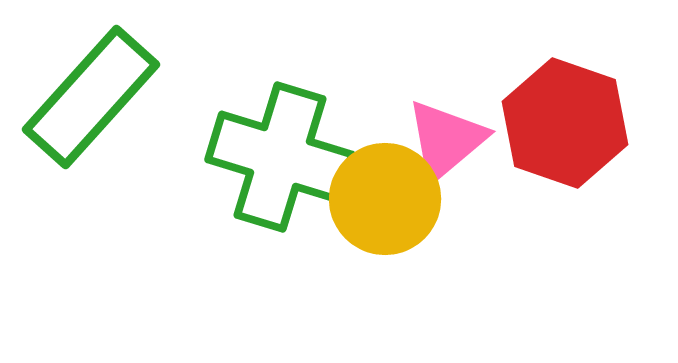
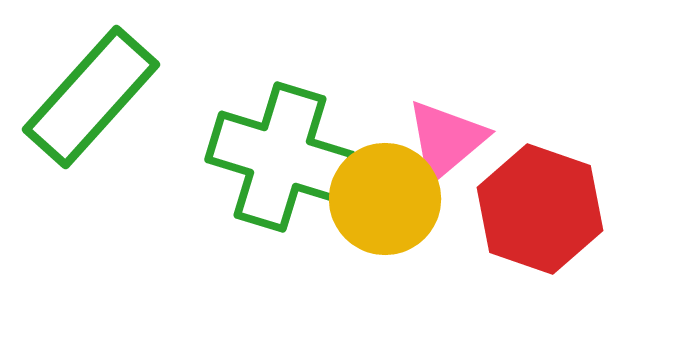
red hexagon: moved 25 px left, 86 px down
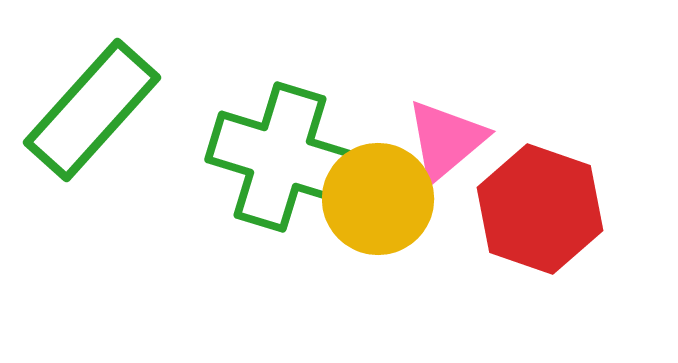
green rectangle: moved 1 px right, 13 px down
yellow circle: moved 7 px left
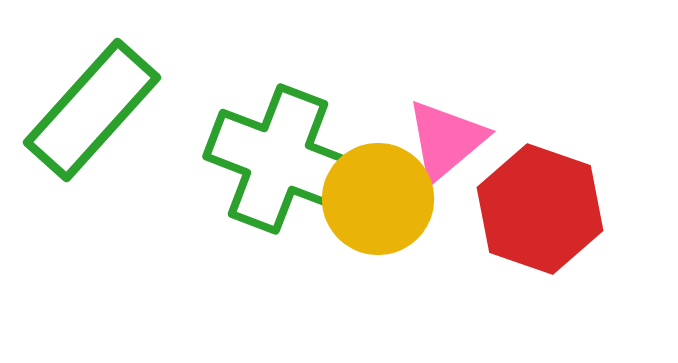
green cross: moved 2 px left, 2 px down; rotated 4 degrees clockwise
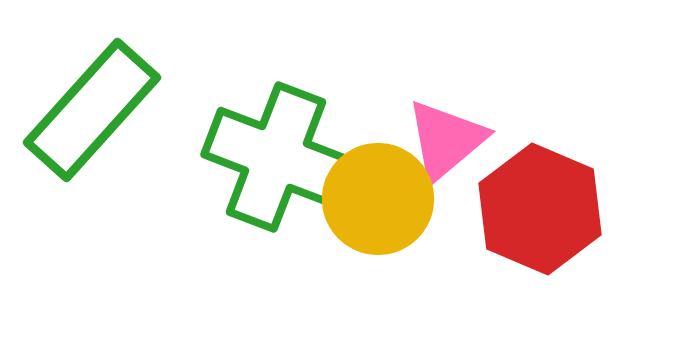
green cross: moved 2 px left, 2 px up
red hexagon: rotated 4 degrees clockwise
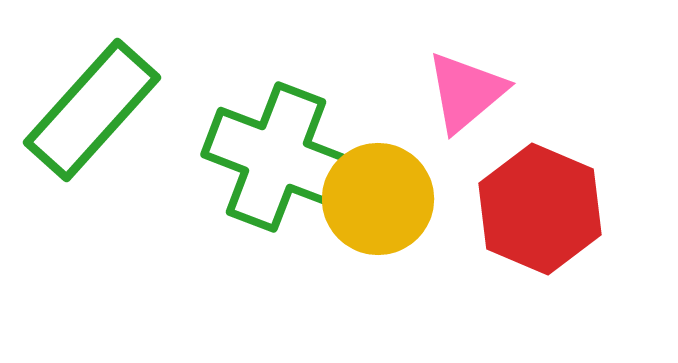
pink triangle: moved 20 px right, 48 px up
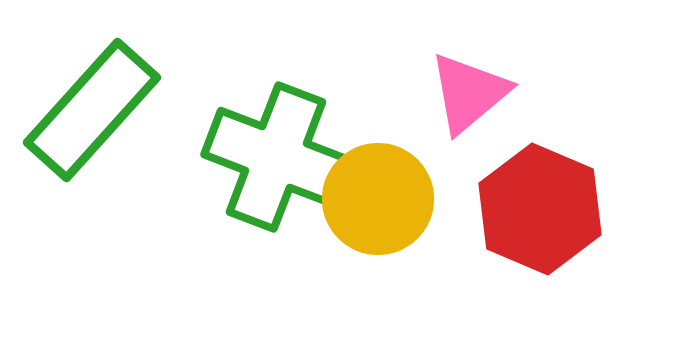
pink triangle: moved 3 px right, 1 px down
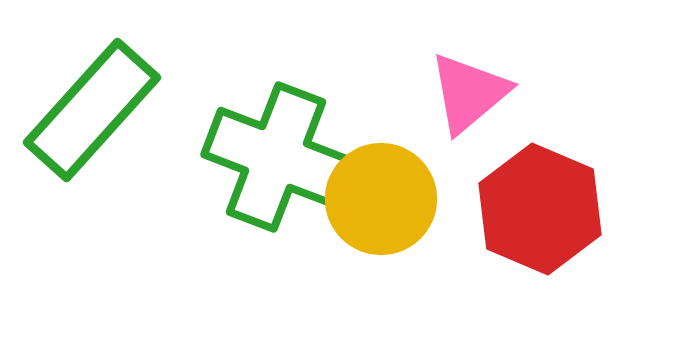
yellow circle: moved 3 px right
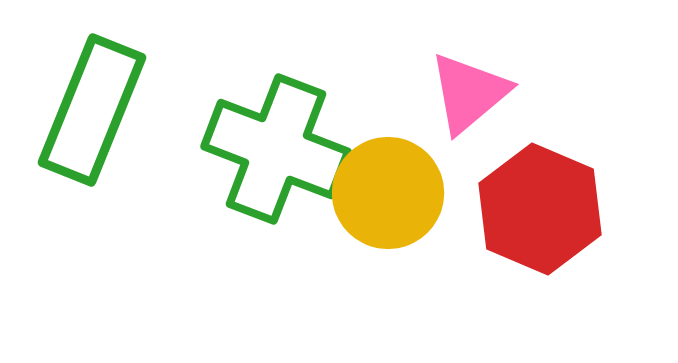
green rectangle: rotated 20 degrees counterclockwise
green cross: moved 8 px up
yellow circle: moved 7 px right, 6 px up
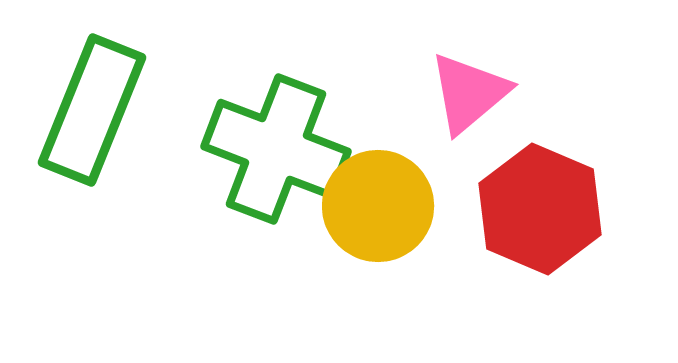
yellow circle: moved 10 px left, 13 px down
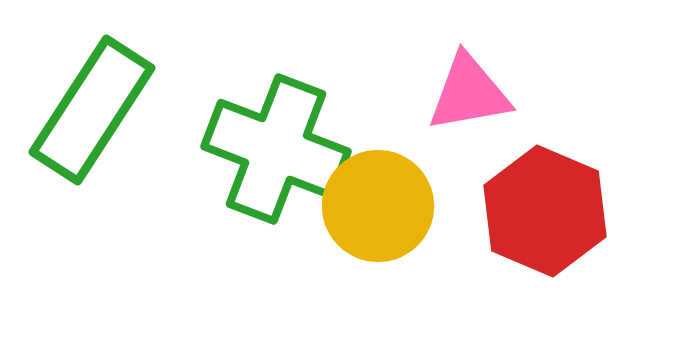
pink triangle: rotated 30 degrees clockwise
green rectangle: rotated 11 degrees clockwise
red hexagon: moved 5 px right, 2 px down
